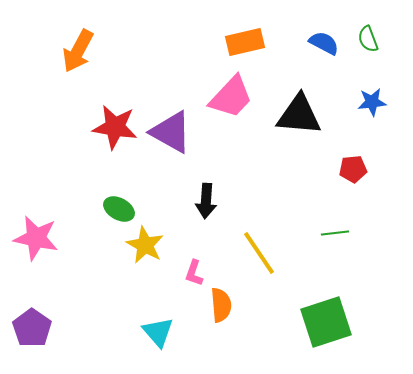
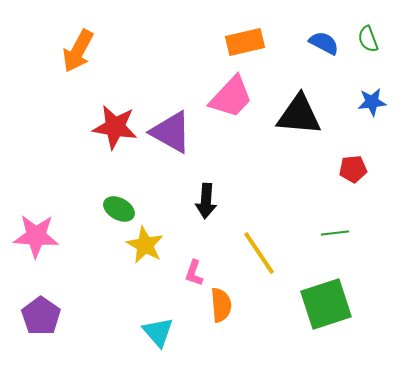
pink star: moved 2 px up; rotated 9 degrees counterclockwise
green square: moved 18 px up
purple pentagon: moved 9 px right, 12 px up
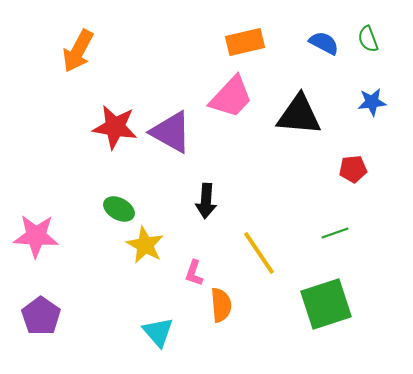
green line: rotated 12 degrees counterclockwise
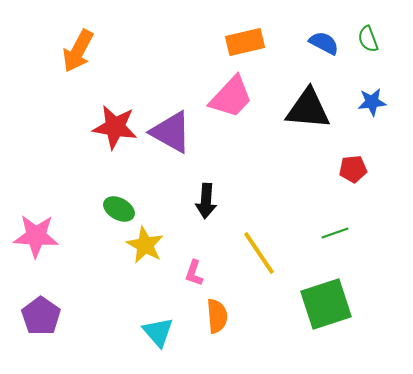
black triangle: moved 9 px right, 6 px up
orange semicircle: moved 4 px left, 11 px down
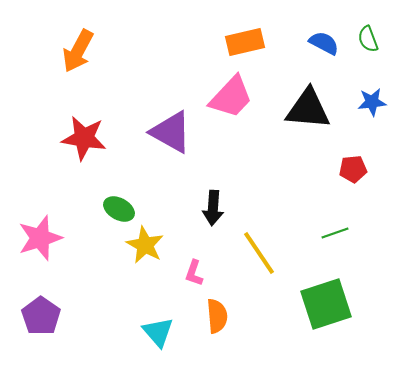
red star: moved 31 px left, 11 px down
black arrow: moved 7 px right, 7 px down
pink star: moved 4 px right, 2 px down; rotated 21 degrees counterclockwise
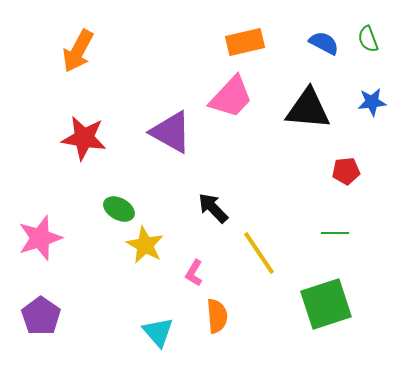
red pentagon: moved 7 px left, 2 px down
black arrow: rotated 132 degrees clockwise
green line: rotated 20 degrees clockwise
pink L-shape: rotated 12 degrees clockwise
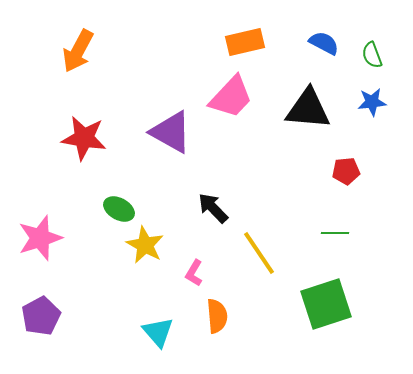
green semicircle: moved 4 px right, 16 px down
purple pentagon: rotated 9 degrees clockwise
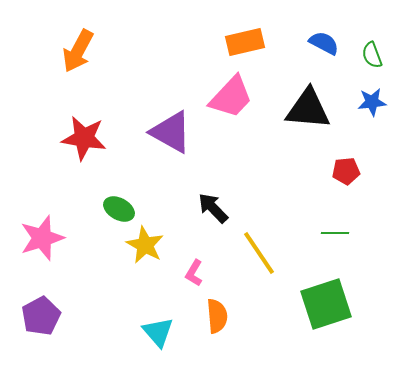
pink star: moved 2 px right
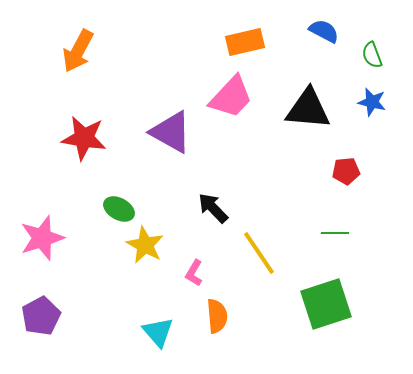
blue semicircle: moved 12 px up
blue star: rotated 20 degrees clockwise
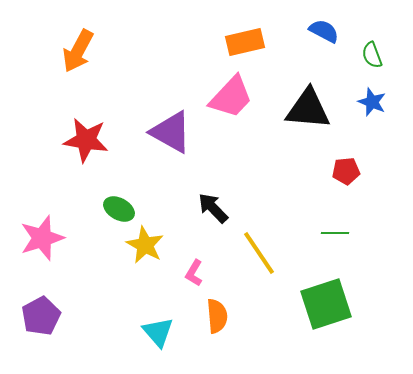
blue star: rotated 8 degrees clockwise
red star: moved 2 px right, 2 px down
